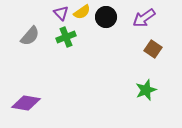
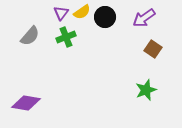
purple triangle: rotated 21 degrees clockwise
black circle: moved 1 px left
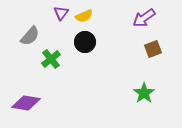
yellow semicircle: moved 2 px right, 4 px down; rotated 12 degrees clockwise
black circle: moved 20 px left, 25 px down
green cross: moved 15 px left, 22 px down; rotated 18 degrees counterclockwise
brown square: rotated 36 degrees clockwise
green star: moved 2 px left, 3 px down; rotated 15 degrees counterclockwise
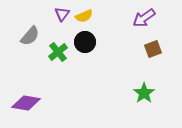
purple triangle: moved 1 px right, 1 px down
green cross: moved 7 px right, 7 px up
